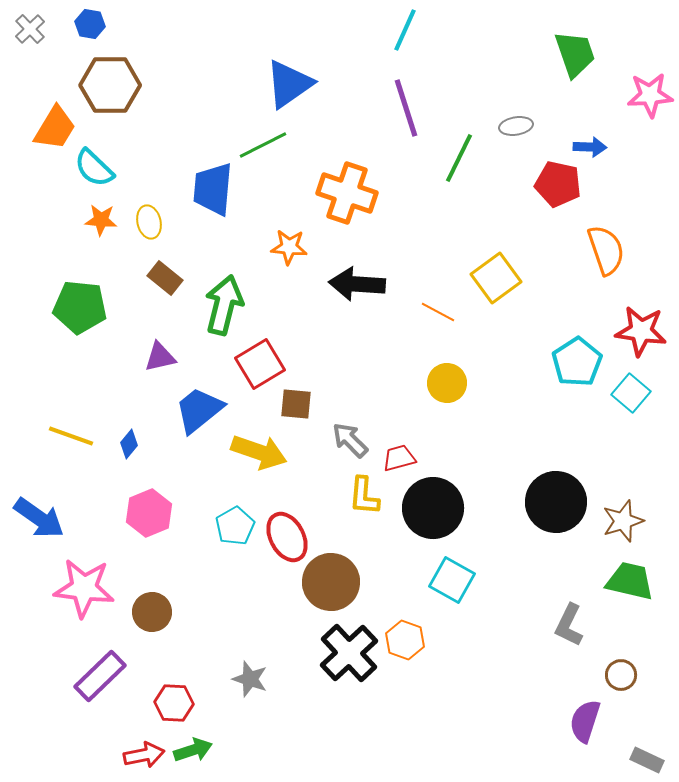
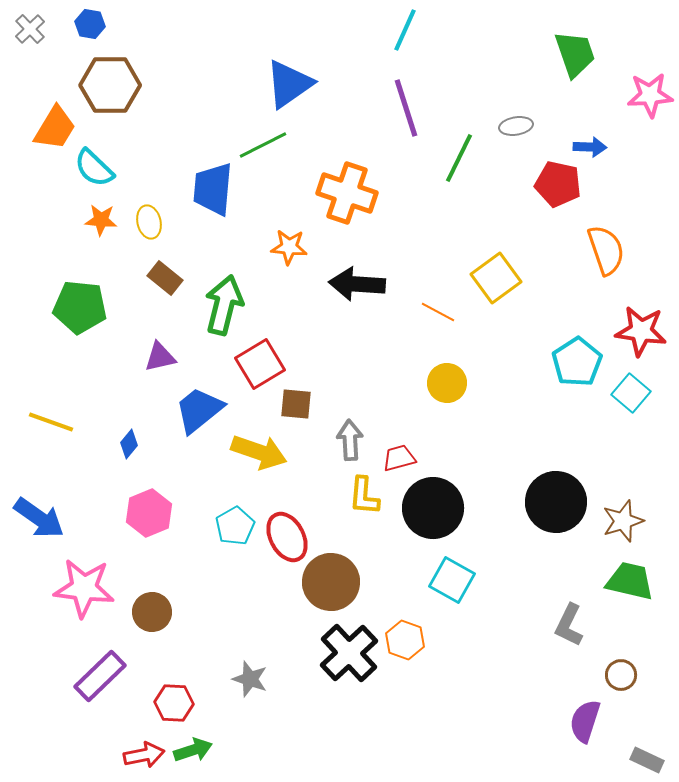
yellow line at (71, 436): moved 20 px left, 14 px up
gray arrow at (350, 440): rotated 42 degrees clockwise
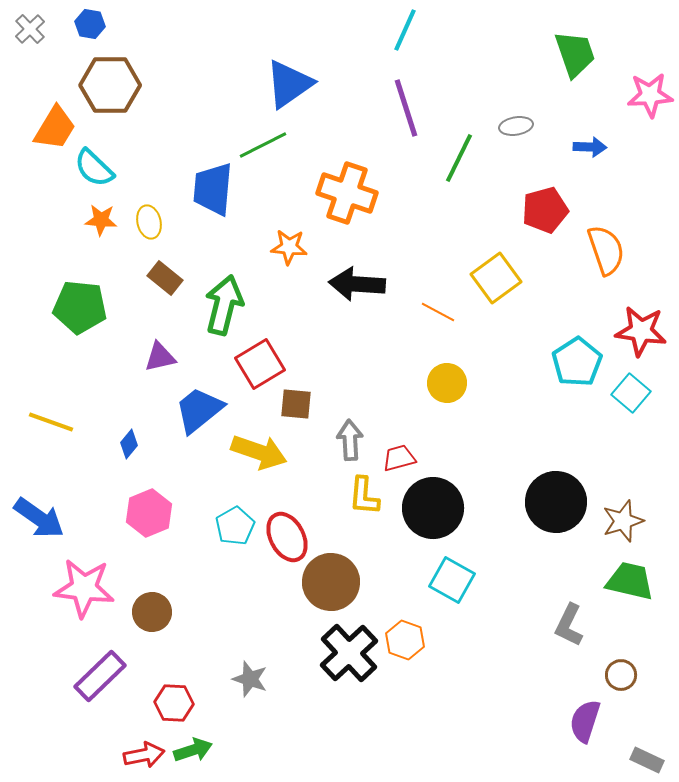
red pentagon at (558, 184): moved 13 px left, 26 px down; rotated 27 degrees counterclockwise
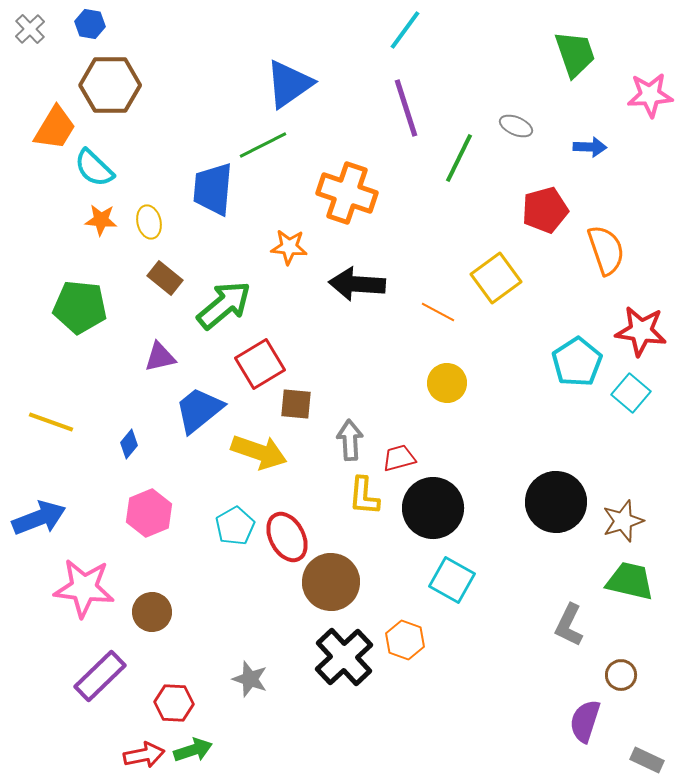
cyan line at (405, 30): rotated 12 degrees clockwise
gray ellipse at (516, 126): rotated 32 degrees clockwise
green arrow at (224, 305): rotated 36 degrees clockwise
blue arrow at (39, 518): rotated 56 degrees counterclockwise
black cross at (349, 653): moved 5 px left, 4 px down
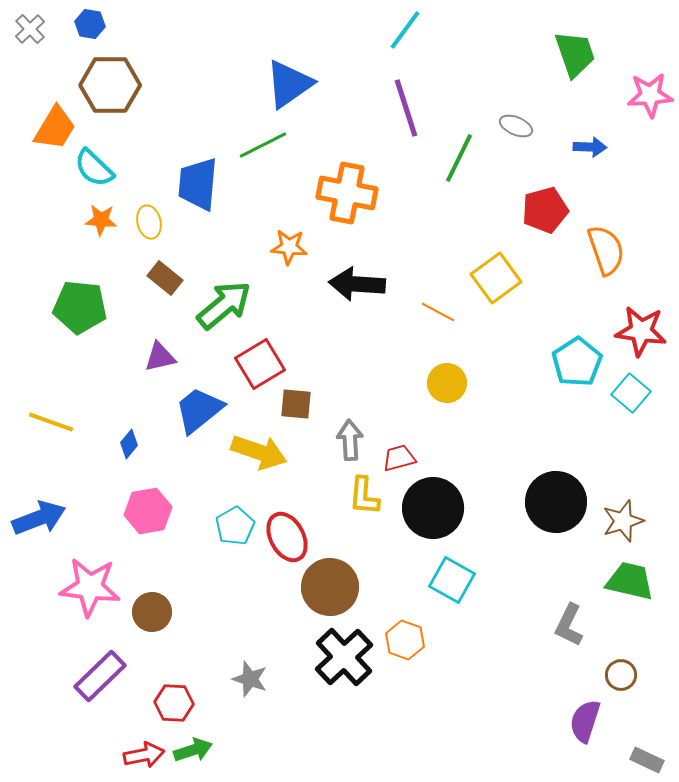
blue trapezoid at (213, 189): moved 15 px left, 5 px up
orange cross at (347, 193): rotated 8 degrees counterclockwise
pink hexagon at (149, 513): moved 1 px left, 2 px up; rotated 12 degrees clockwise
brown circle at (331, 582): moved 1 px left, 5 px down
pink star at (84, 588): moved 6 px right, 1 px up
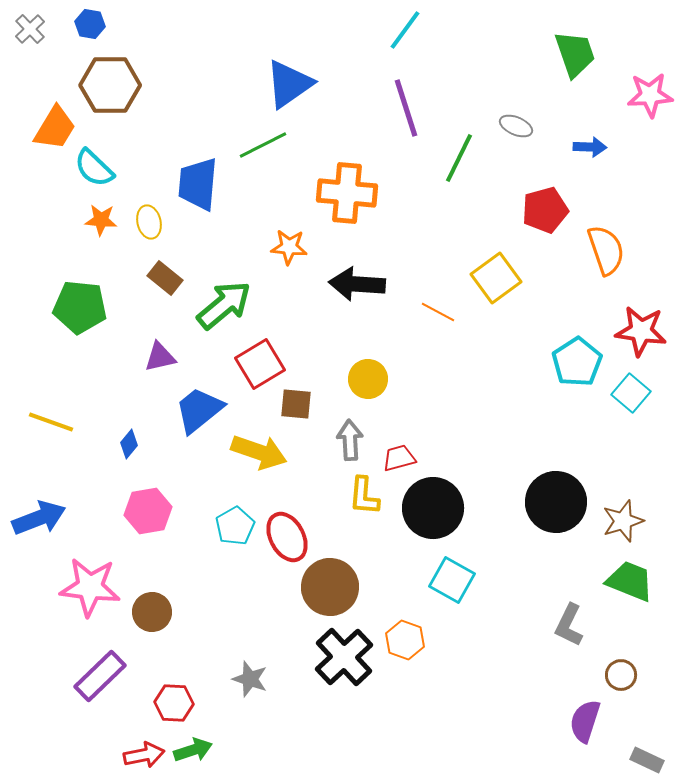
orange cross at (347, 193): rotated 6 degrees counterclockwise
yellow circle at (447, 383): moved 79 px left, 4 px up
green trapezoid at (630, 581): rotated 9 degrees clockwise
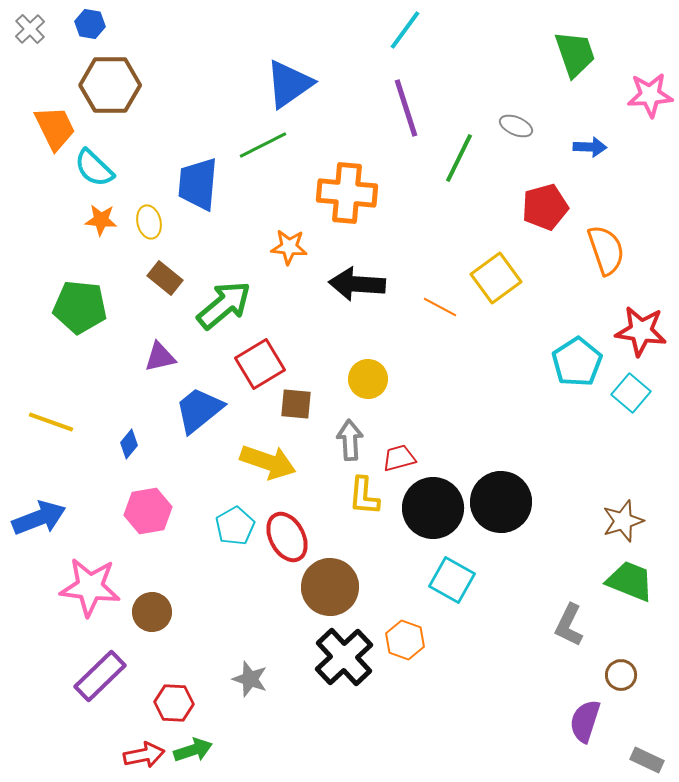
orange trapezoid at (55, 128): rotated 57 degrees counterclockwise
red pentagon at (545, 210): moved 3 px up
orange line at (438, 312): moved 2 px right, 5 px up
yellow arrow at (259, 452): moved 9 px right, 10 px down
black circle at (556, 502): moved 55 px left
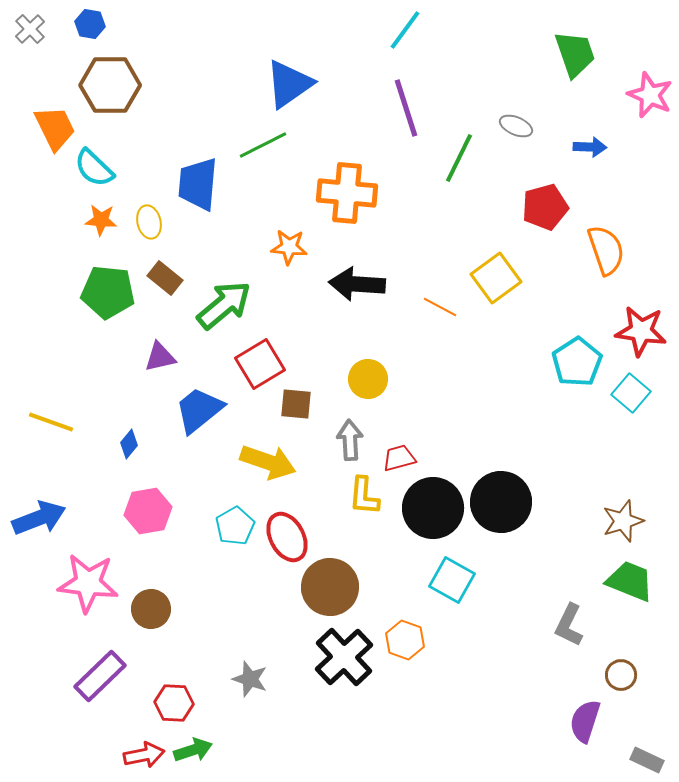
pink star at (650, 95): rotated 27 degrees clockwise
green pentagon at (80, 307): moved 28 px right, 15 px up
pink star at (90, 587): moved 2 px left, 4 px up
brown circle at (152, 612): moved 1 px left, 3 px up
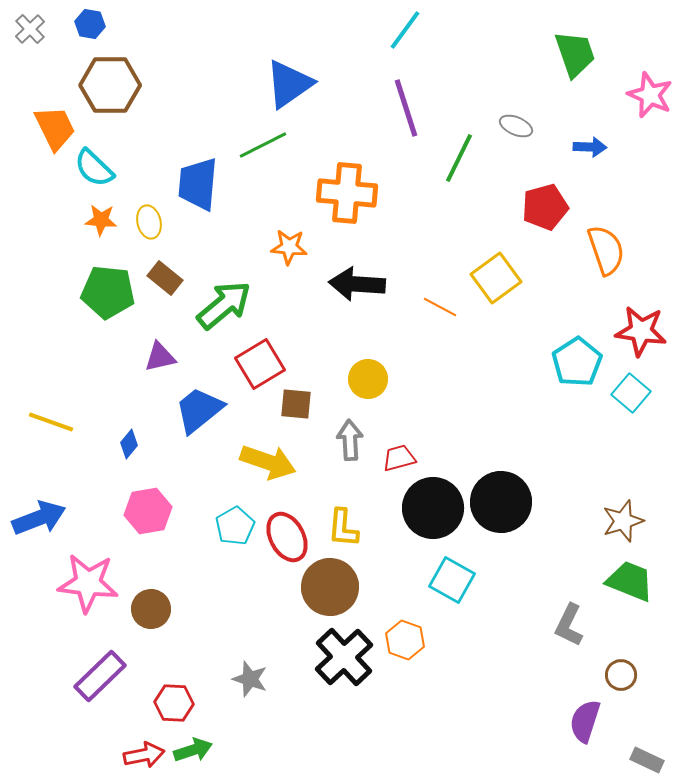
yellow L-shape at (364, 496): moved 21 px left, 32 px down
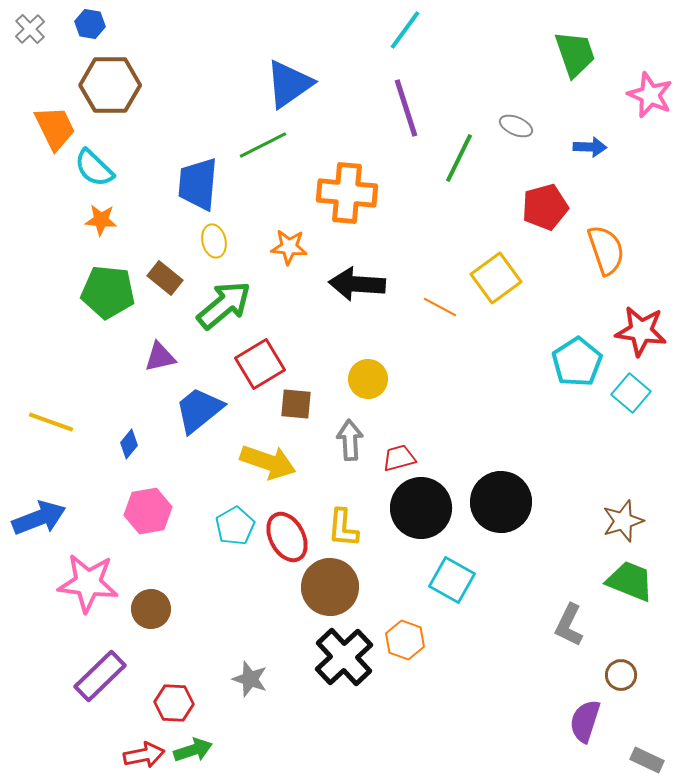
yellow ellipse at (149, 222): moved 65 px right, 19 px down
black circle at (433, 508): moved 12 px left
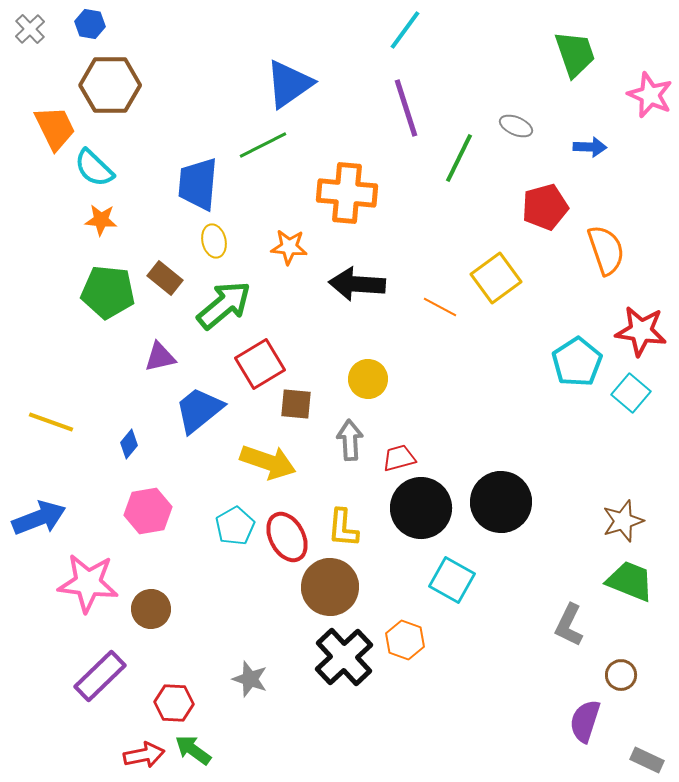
green arrow at (193, 750): rotated 126 degrees counterclockwise
